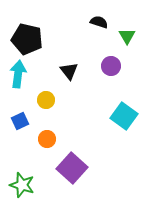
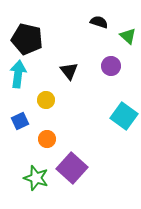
green triangle: moved 1 px right; rotated 18 degrees counterclockwise
green star: moved 14 px right, 7 px up
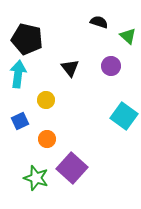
black triangle: moved 1 px right, 3 px up
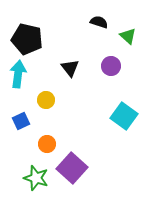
blue square: moved 1 px right
orange circle: moved 5 px down
